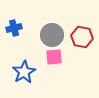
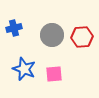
red hexagon: rotated 15 degrees counterclockwise
pink square: moved 17 px down
blue star: moved 3 px up; rotated 20 degrees counterclockwise
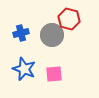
blue cross: moved 7 px right, 5 px down
red hexagon: moved 13 px left, 18 px up; rotated 20 degrees clockwise
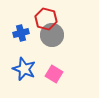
red hexagon: moved 23 px left
pink square: rotated 36 degrees clockwise
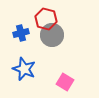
pink square: moved 11 px right, 8 px down
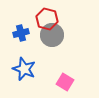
red hexagon: moved 1 px right
